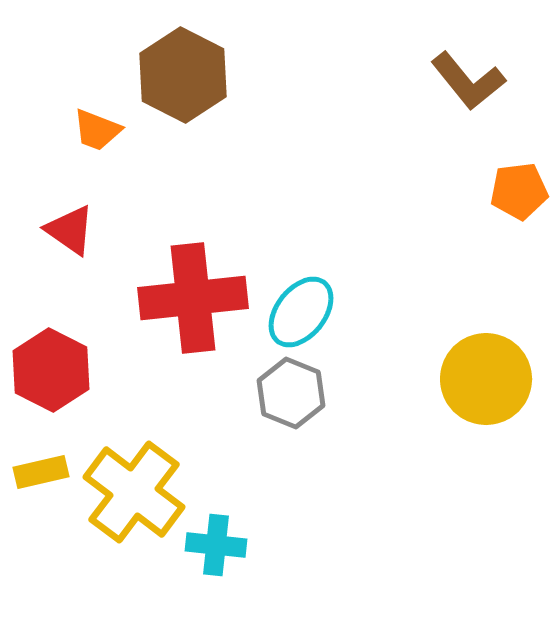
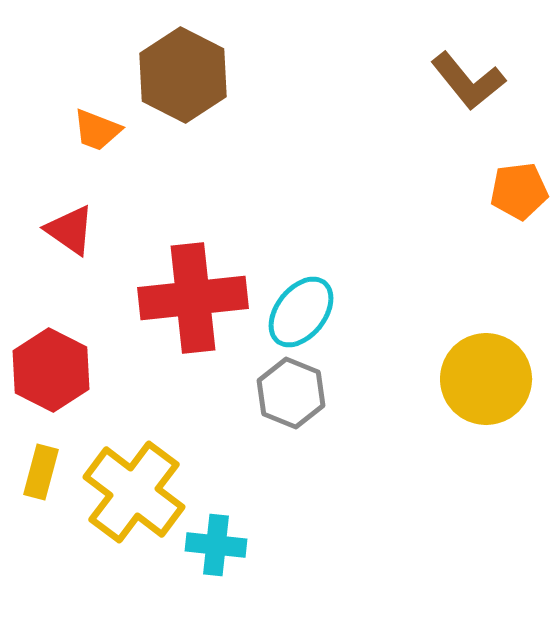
yellow rectangle: rotated 62 degrees counterclockwise
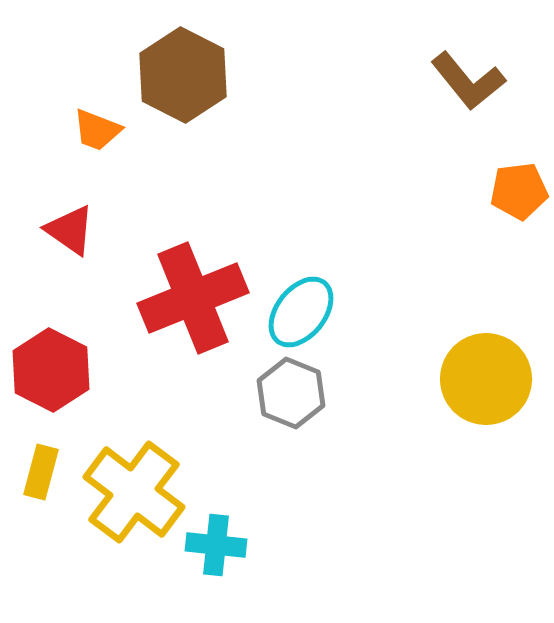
red cross: rotated 16 degrees counterclockwise
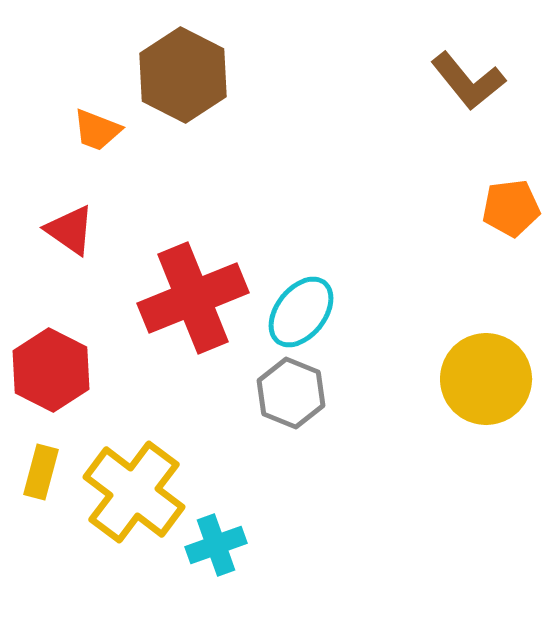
orange pentagon: moved 8 px left, 17 px down
cyan cross: rotated 26 degrees counterclockwise
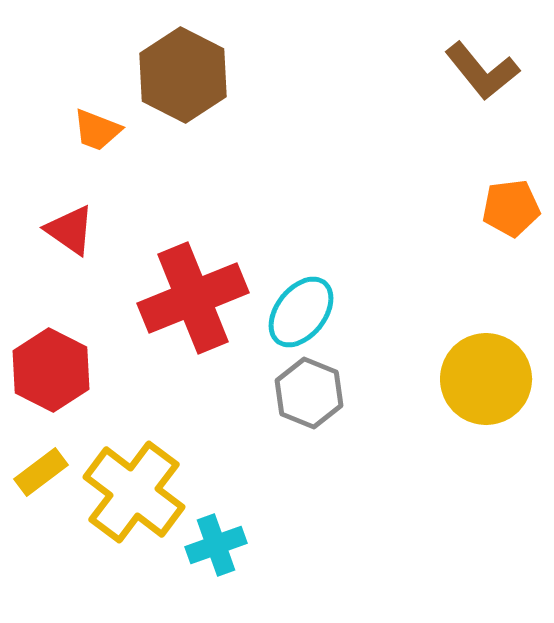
brown L-shape: moved 14 px right, 10 px up
gray hexagon: moved 18 px right
yellow rectangle: rotated 38 degrees clockwise
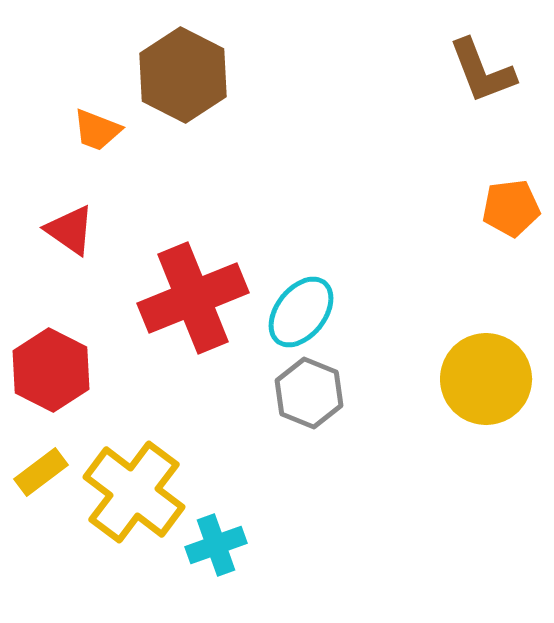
brown L-shape: rotated 18 degrees clockwise
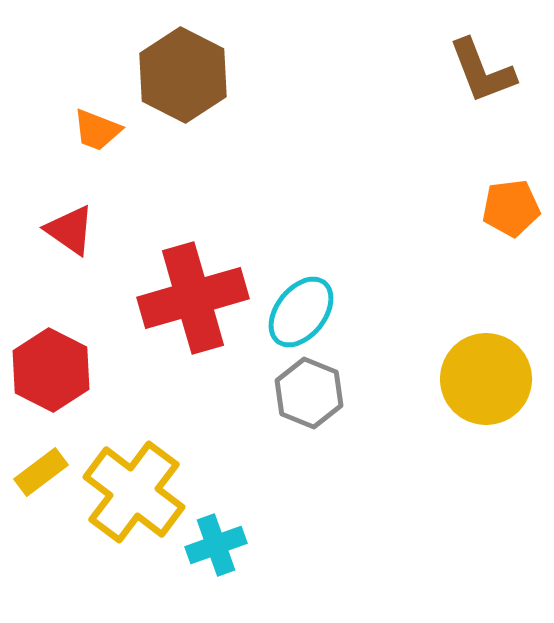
red cross: rotated 6 degrees clockwise
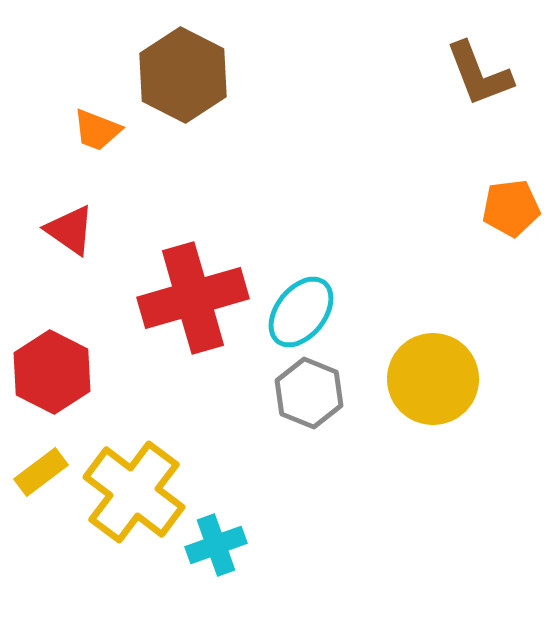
brown L-shape: moved 3 px left, 3 px down
red hexagon: moved 1 px right, 2 px down
yellow circle: moved 53 px left
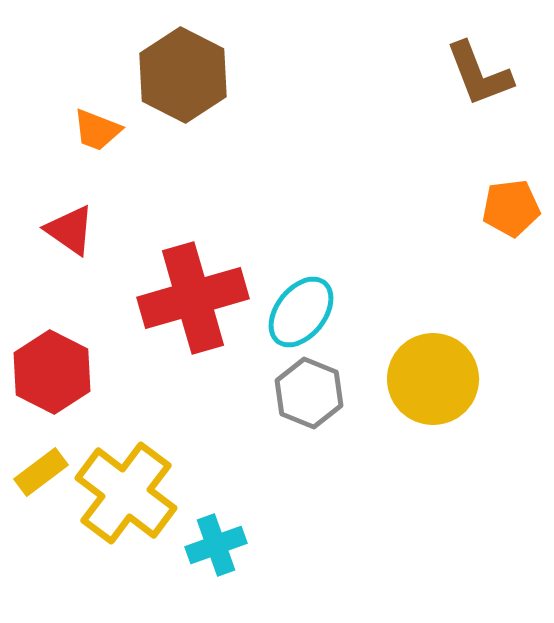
yellow cross: moved 8 px left, 1 px down
